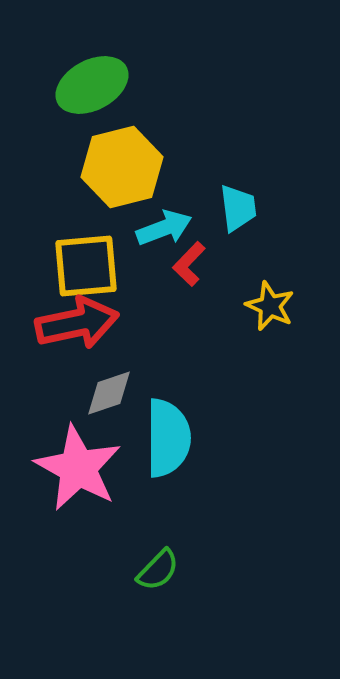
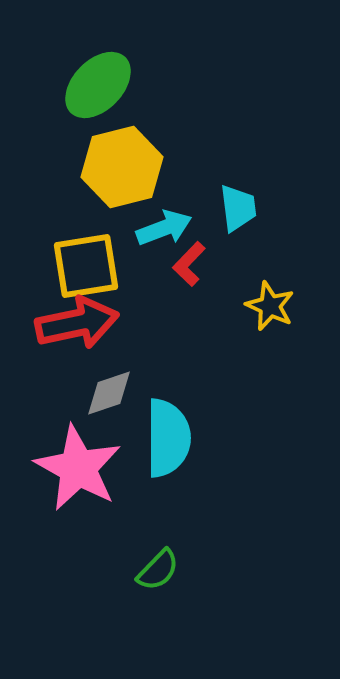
green ellipse: moved 6 px right; rotated 18 degrees counterclockwise
yellow square: rotated 4 degrees counterclockwise
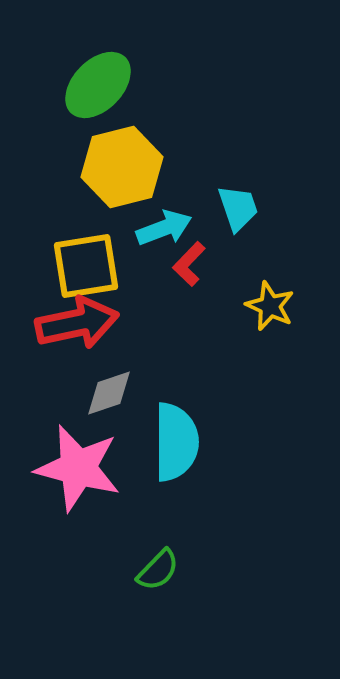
cyan trapezoid: rotated 12 degrees counterclockwise
cyan semicircle: moved 8 px right, 4 px down
pink star: rotated 14 degrees counterclockwise
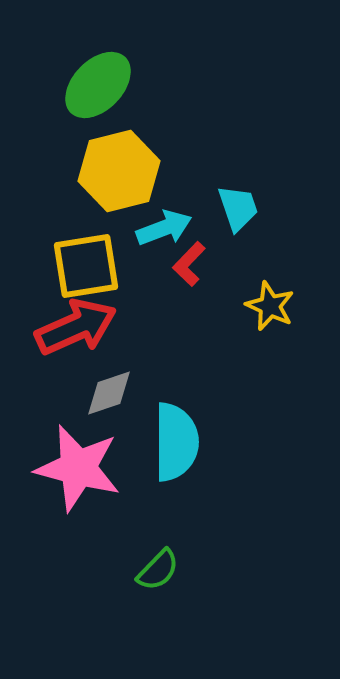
yellow hexagon: moved 3 px left, 4 px down
red arrow: moved 1 px left, 4 px down; rotated 12 degrees counterclockwise
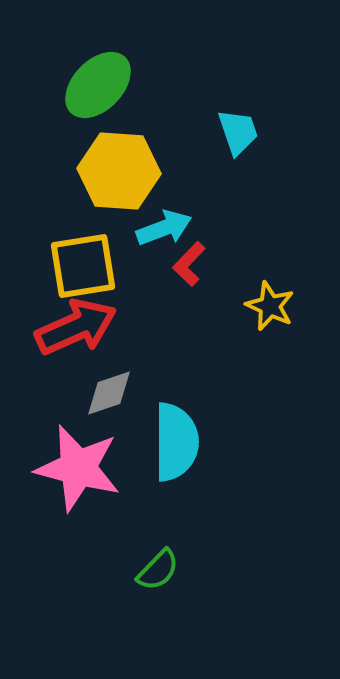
yellow hexagon: rotated 18 degrees clockwise
cyan trapezoid: moved 76 px up
yellow square: moved 3 px left
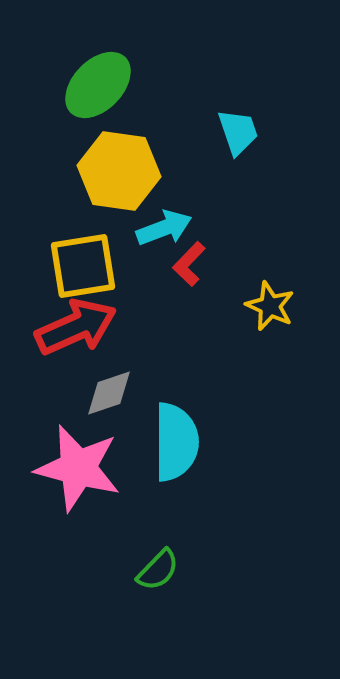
yellow hexagon: rotated 4 degrees clockwise
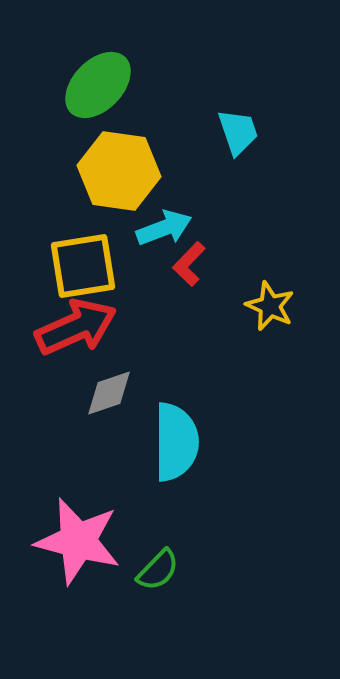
pink star: moved 73 px down
